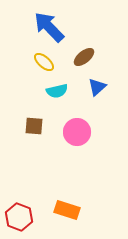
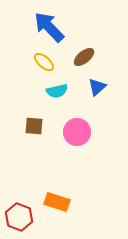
orange rectangle: moved 10 px left, 8 px up
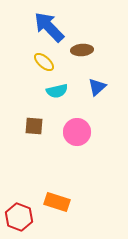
brown ellipse: moved 2 px left, 7 px up; rotated 35 degrees clockwise
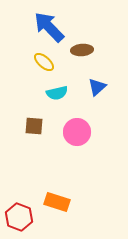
cyan semicircle: moved 2 px down
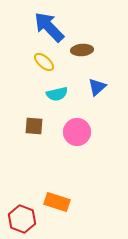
cyan semicircle: moved 1 px down
red hexagon: moved 3 px right, 2 px down
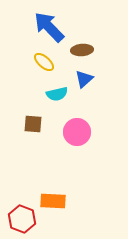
blue triangle: moved 13 px left, 8 px up
brown square: moved 1 px left, 2 px up
orange rectangle: moved 4 px left, 1 px up; rotated 15 degrees counterclockwise
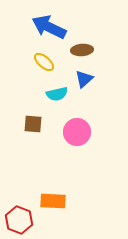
blue arrow: rotated 20 degrees counterclockwise
red hexagon: moved 3 px left, 1 px down
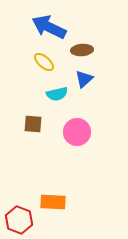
orange rectangle: moved 1 px down
